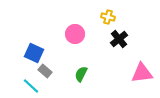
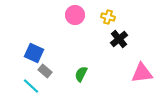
pink circle: moved 19 px up
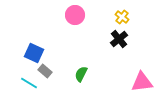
yellow cross: moved 14 px right; rotated 24 degrees clockwise
pink triangle: moved 9 px down
cyan line: moved 2 px left, 3 px up; rotated 12 degrees counterclockwise
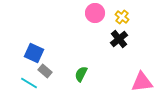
pink circle: moved 20 px right, 2 px up
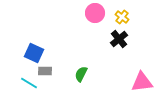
gray rectangle: rotated 40 degrees counterclockwise
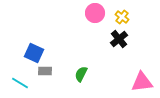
cyan line: moved 9 px left
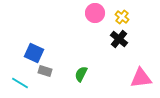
black cross: rotated 12 degrees counterclockwise
gray rectangle: rotated 16 degrees clockwise
pink triangle: moved 1 px left, 4 px up
